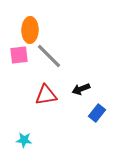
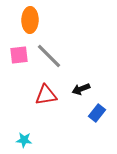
orange ellipse: moved 10 px up
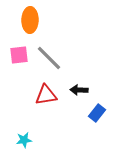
gray line: moved 2 px down
black arrow: moved 2 px left, 1 px down; rotated 24 degrees clockwise
cyan star: rotated 14 degrees counterclockwise
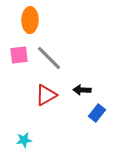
black arrow: moved 3 px right
red triangle: rotated 20 degrees counterclockwise
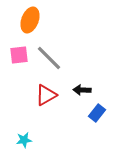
orange ellipse: rotated 20 degrees clockwise
